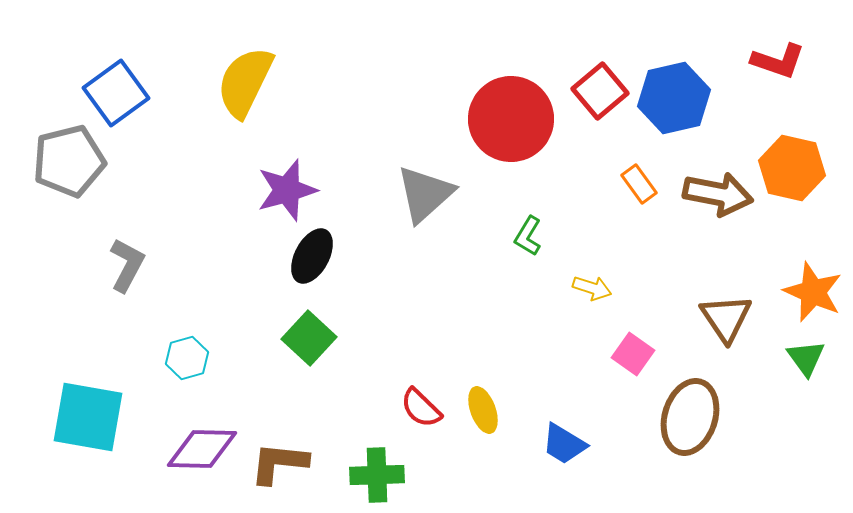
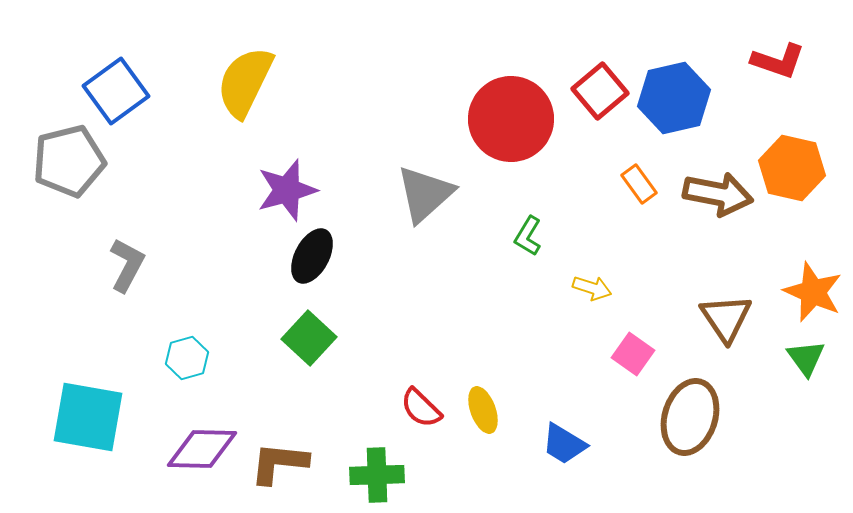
blue square: moved 2 px up
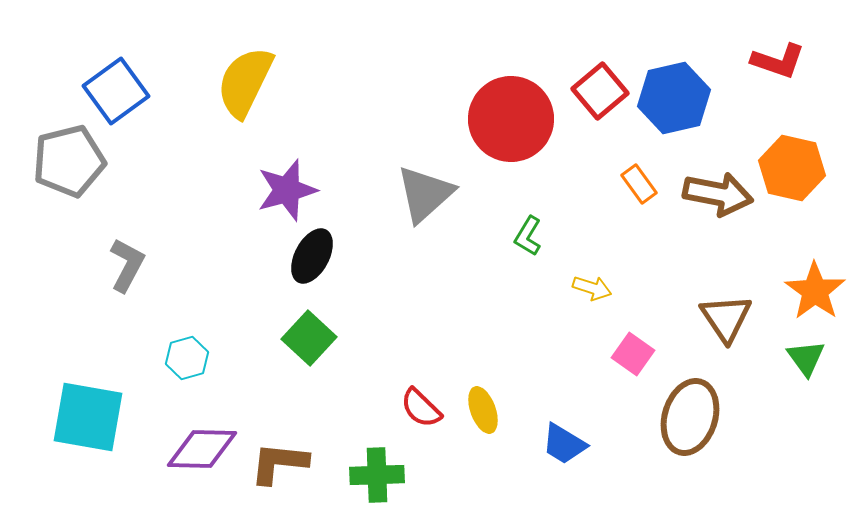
orange star: moved 2 px right, 1 px up; rotated 12 degrees clockwise
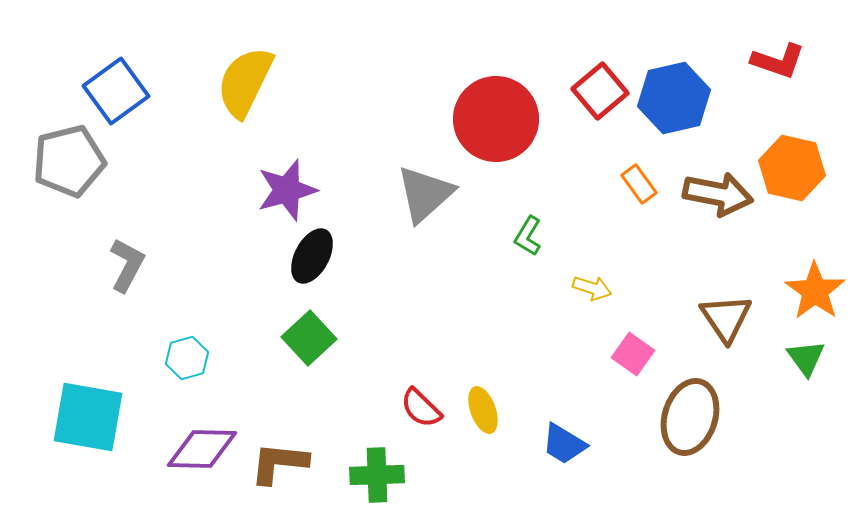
red circle: moved 15 px left
green square: rotated 4 degrees clockwise
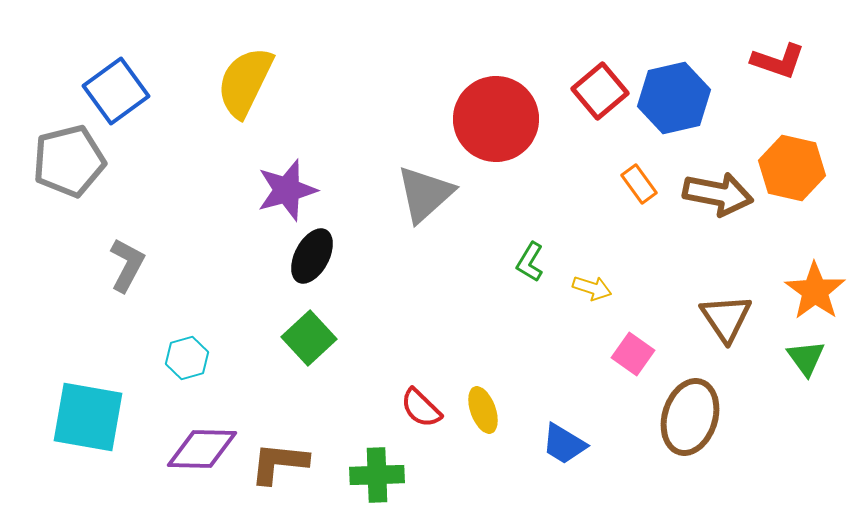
green L-shape: moved 2 px right, 26 px down
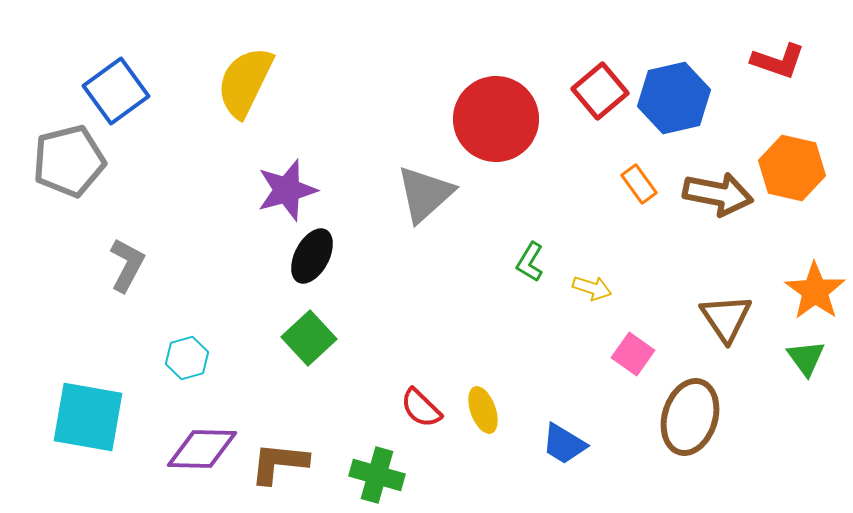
green cross: rotated 18 degrees clockwise
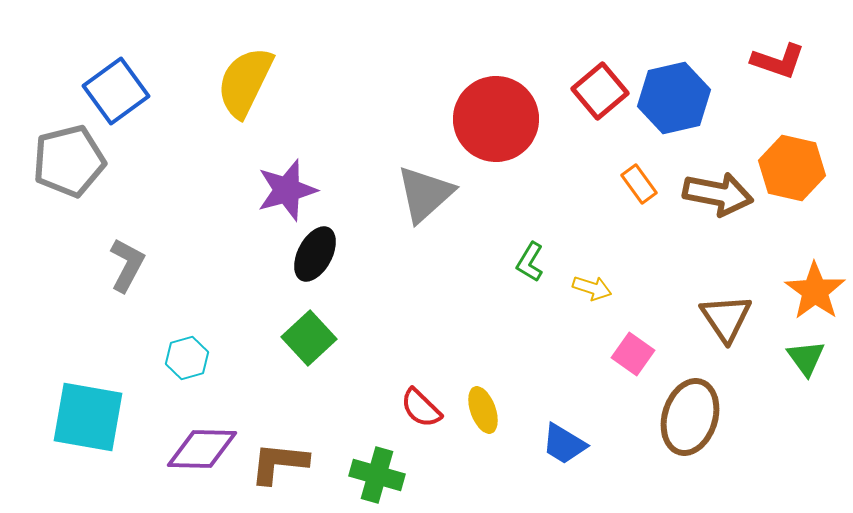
black ellipse: moved 3 px right, 2 px up
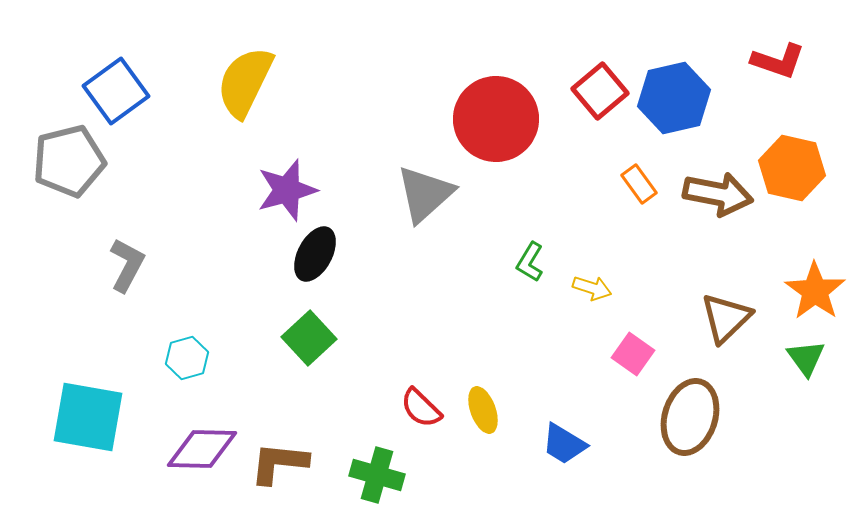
brown triangle: rotated 20 degrees clockwise
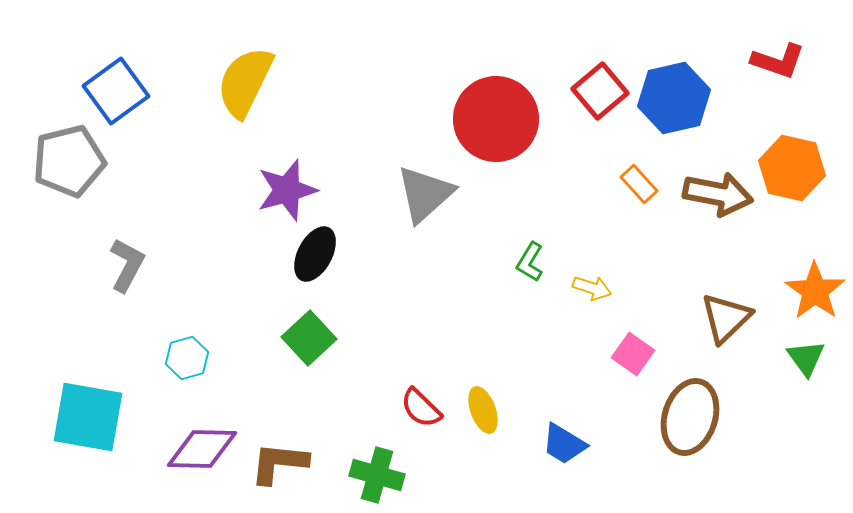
orange rectangle: rotated 6 degrees counterclockwise
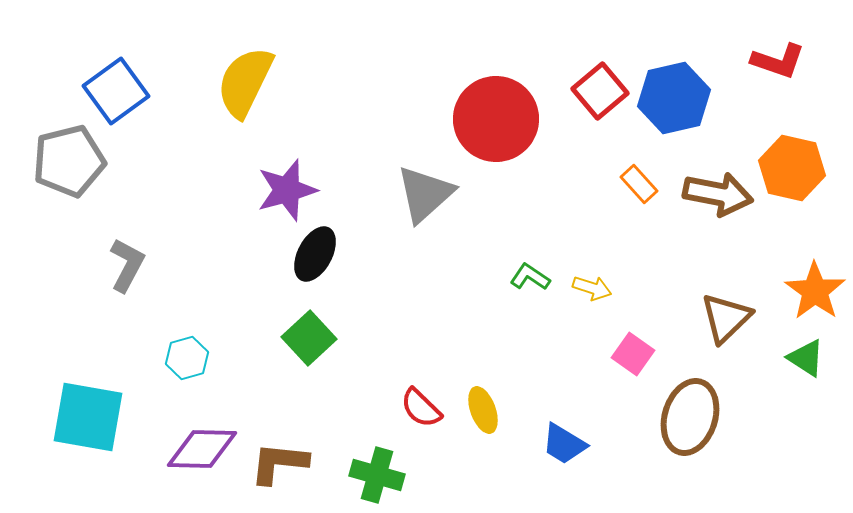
green L-shape: moved 15 px down; rotated 93 degrees clockwise
green triangle: rotated 21 degrees counterclockwise
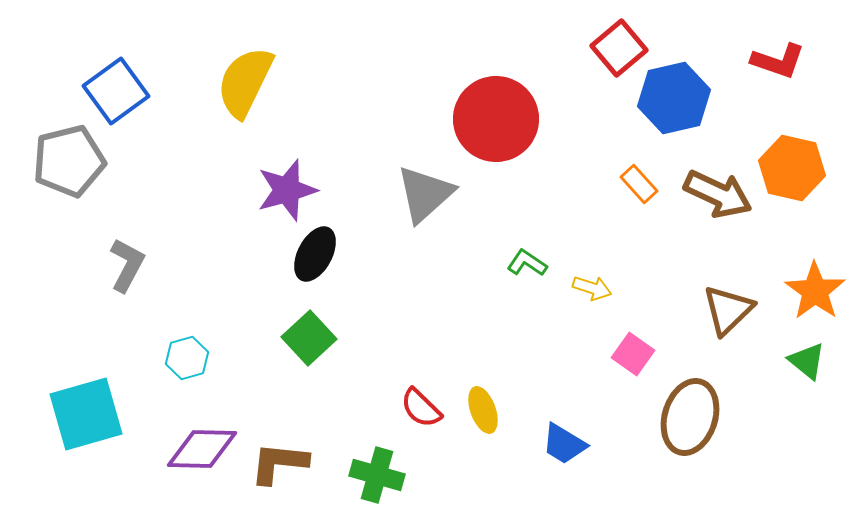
red square: moved 19 px right, 43 px up
brown arrow: rotated 14 degrees clockwise
green L-shape: moved 3 px left, 14 px up
brown triangle: moved 2 px right, 8 px up
green triangle: moved 1 px right, 3 px down; rotated 6 degrees clockwise
cyan square: moved 2 px left, 3 px up; rotated 26 degrees counterclockwise
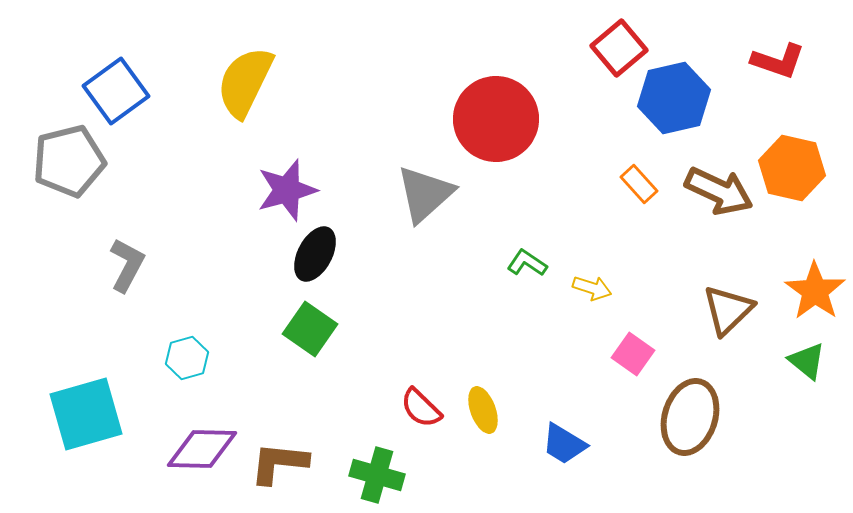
brown arrow: moved 1 px right, 3 px up
green square: moved 1 px right, 9 px up; rotated 12 degrees counterclockwise
